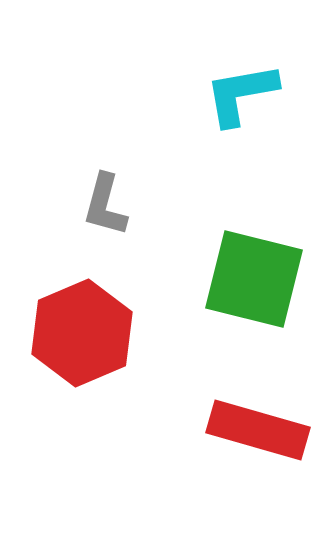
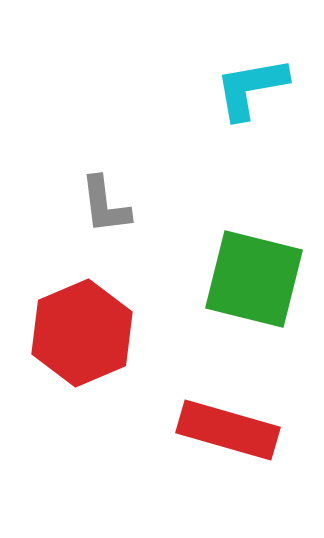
cyan L-shape: moved 10 px right, 6 px up
gray L-shape: rotated 22 degrees counterclockwise
red rectangle: moved 30 px left
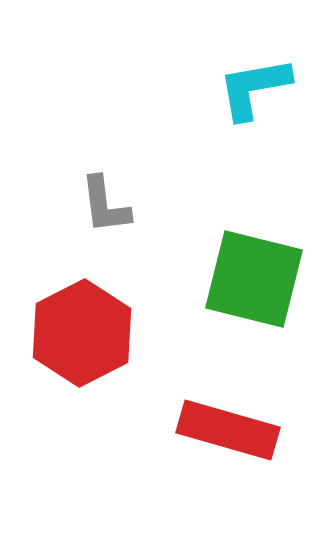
cyan L-shape: moved 3 px right
red hexagon: rotated 4 degrees counterclockwise
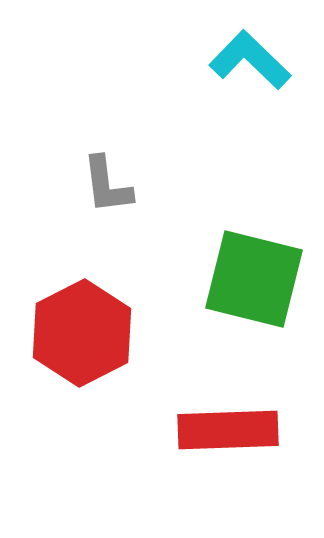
cyan L-shape: moved 4 px left, 28 px up; rotated 54 degrees clockwise
gray L-shape: moved 2 px right, 20 px up
red rectangle: rotated 18 degrees counterclockwise
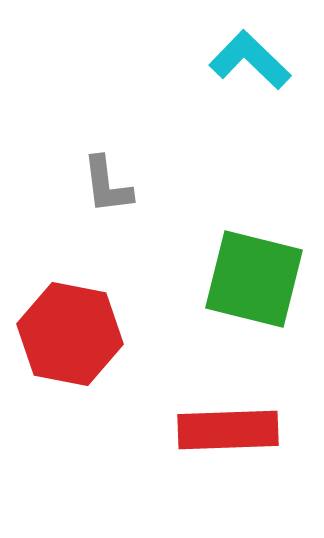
red hexagon: moved 12 px left, 1 px down; rotated 22 degrees counterclockwise
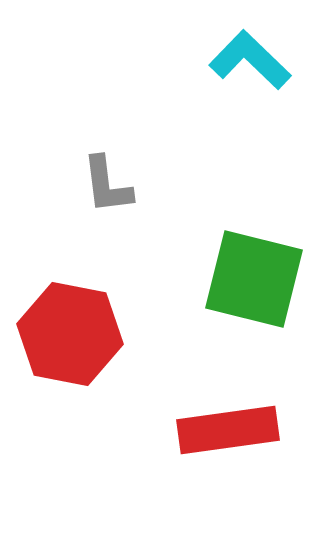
red rectangle: rotated 6 degrees counterclockwise
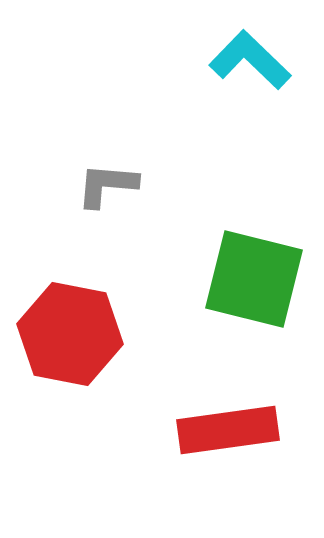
gray L-shape: rotated 102 degrees clockwise
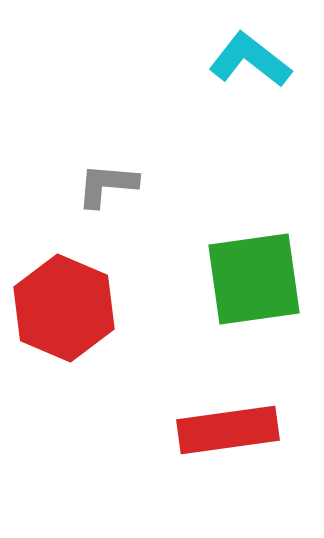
cyan L-shape: rotated 6 degrees counterclockwise
green square: rotated 22 degrees counterclockwise
red hexagon: moved 6 px left, 26 px up; rotated 12 degrees clockwise
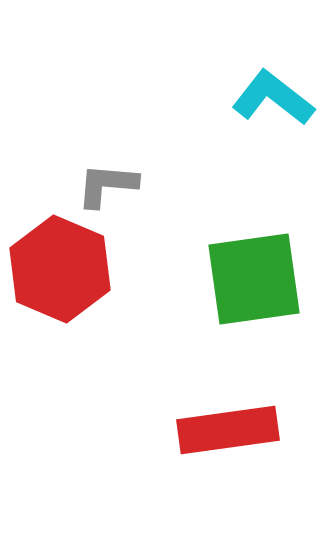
cyan L-shape: moved 23 px right, 38 px down
red hexagon: moved 4 px left, 39 px up
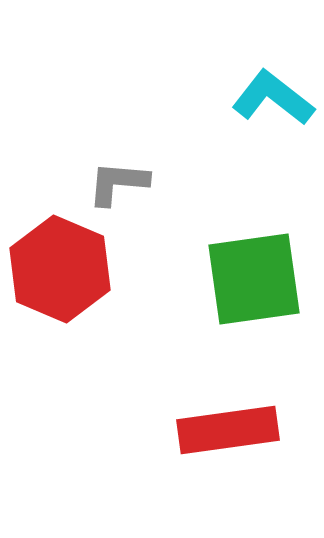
gray L-shape: moved 11 px right, 2 px up
